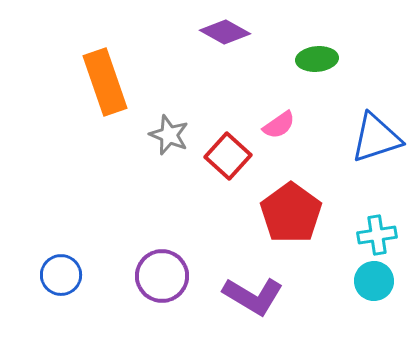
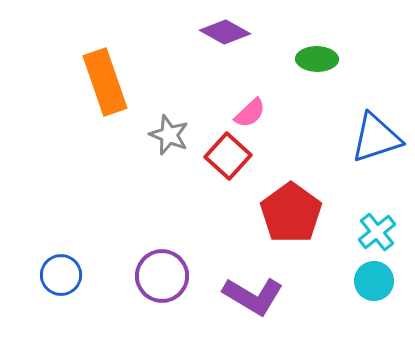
green ellipse: rotated 6 degrees clockwise
pink semicircle: moved 29 px left, 12 px up; rotated 8 degrees counterclockwise
cyan cross: moved 3 px up; rotated 30 degrees counterclockwise
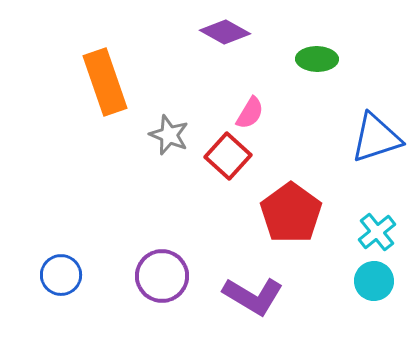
pink semicircle: rotated 16 degrees counterclockwise
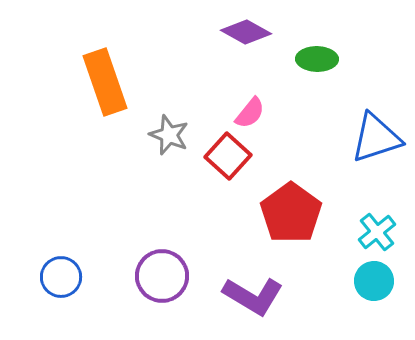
purple diamond: moved 21 px right
pink semicircle: rotated 8 degrees clockwise
blue circle: moved 2 px down
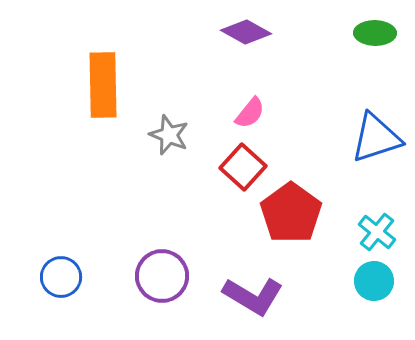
green ellipse: moved 58 px right, 26 px up
orange rectangle: moved 2 px left, 3 px down; rotated 18 degrees clockwise
red square: moved 15 px right, 11 px down
cyan cross: rotated 12 degrees counterclockwise
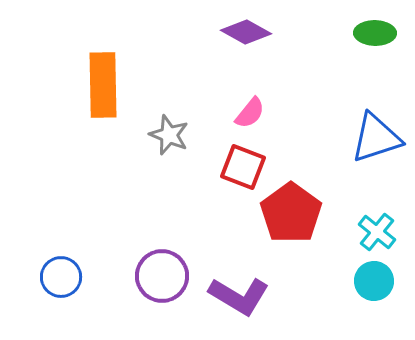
red square: rotated 21 degrees counterclockwise
purple L-shape: moved 14 px left
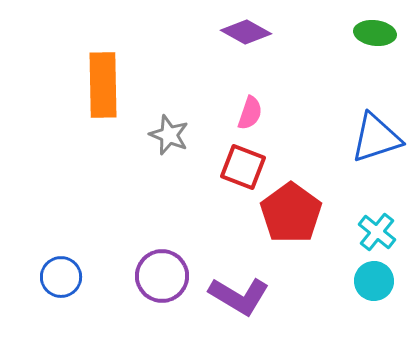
green ellipse: rotated 6 degrees clockwise
pink semicircle: rotated 20 degrees counterclockwise
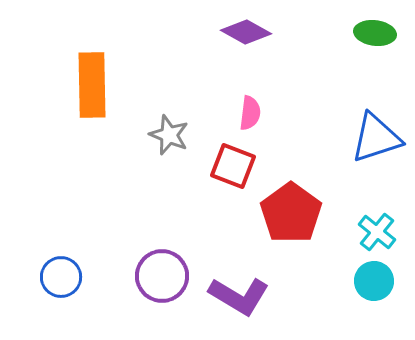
orange rectangle: moved 11 px left
pink semicircle: rotated 12 degrees counterclockwise
red square: moved 10 px left, 1 px up
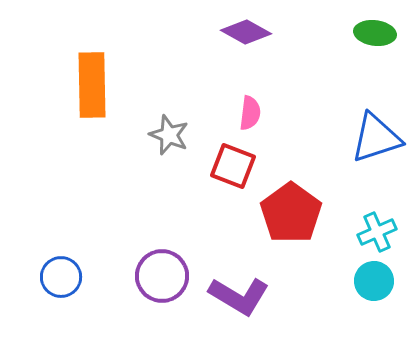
cyan cross: rotated 27 degrees clockwise
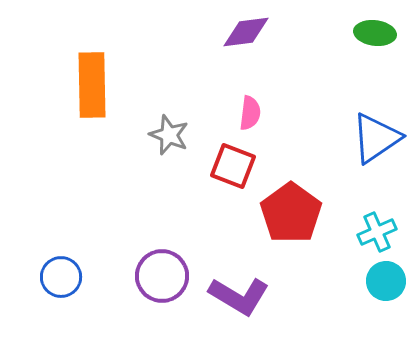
purple diamond: rotated 36 degrees counterclockwise
blue triangle: rotated 16 degrees counterclockwise
cyan circle: moved 12 px right
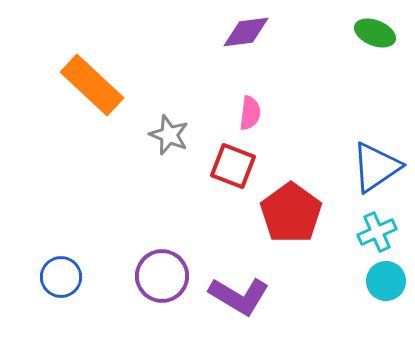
green ellipse: rotated 15 degrees clockwise
orange rectangle: rotated 46 degrees counterclockwise
blue triangle: moved 29 px down
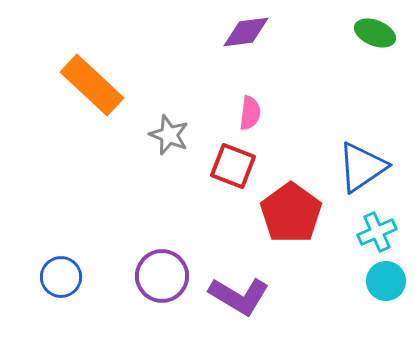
blue triangle: moved 14 px left
